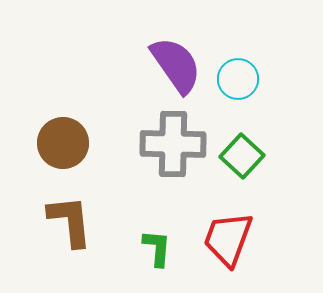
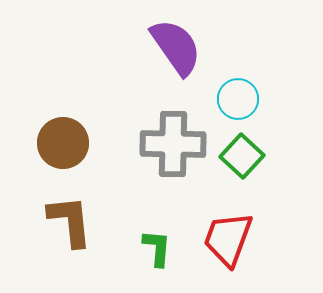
purple semicircle: moved 18 px up
cyan circle: moved 20 px down
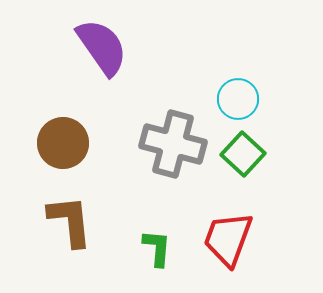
purple semicircle: moved 74 px left
gray cross: rotated 14 degrees clockwise
green square: moved 1 px right, 2 px up
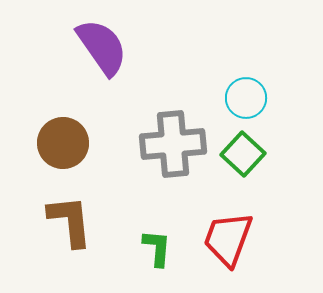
cyan circle: moved 8 px right, 1 px up
gray cross: rotated 20 degrees counterclockwise
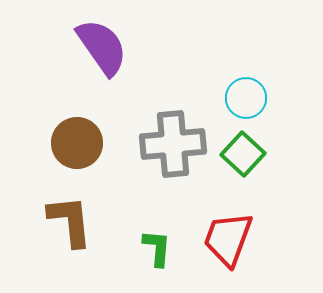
brown circle: moved 14 px right
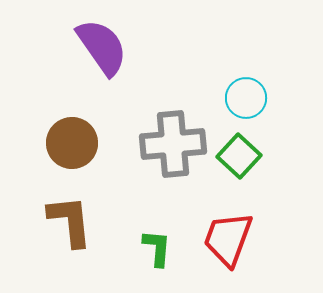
brown circle: moved 5 px left
green square: moved 4 px left, 2 px down
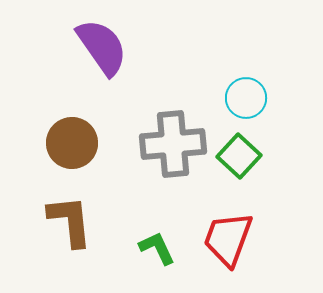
green L-shape: rotated 30 degrees counterclockwise
